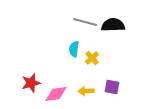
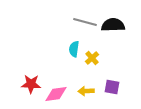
red star: moved 1 px down; rotated 18 degrees clockwise
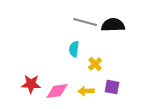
yellow cross: moved 3 px right, 6 px down
pink diamond: moved 1 px right, 3 px up
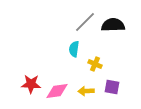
gray line: rotated 60 degrees counterclockwise
yellow cross: rotated 24 degrees counterclockwise
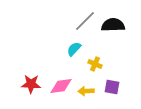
gray line: moved 1 px up
cyan semicircle: rotated 35 degrees clockwise
pink diamond: moved 4 px right, 5 px up
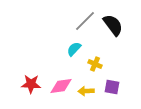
black semicircle: rotated 55 degrees clockwise
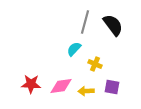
gray line: moved 1 px down; rotated 30 degrees counterclockwise
